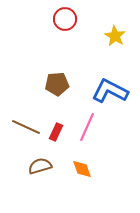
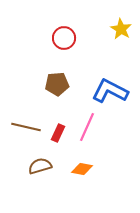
red circle: moved 1 px left, 19 px down
yellow star: moved 6 px right, 7 px up
brown line: rotated 12 degrees counterclockwise
red rectangle: moved 2 px right, 1 px down
orange diamond: rotated 60 degrees counterclockwise
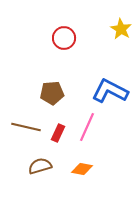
brown pentagon: moved 5 px left, 9 px down
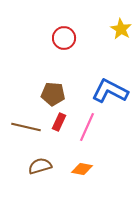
brown pentagon: moved 1 px right, 1 px down; rotated 10 degrees clockwise
red rectangle: moved 1 px right, 11 px up
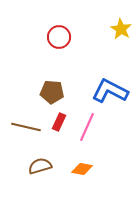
red circle: moved 5 px left, 1 px up
brown pentagon: moved 1 px left, 2 px up
